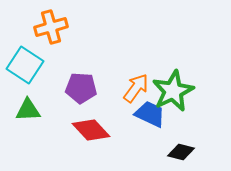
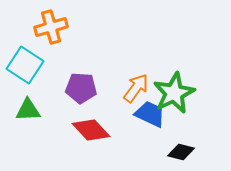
green star: moved 1 px right, 2 px down
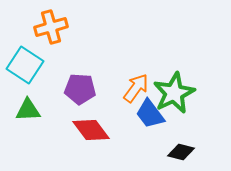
purple pentagon: moved 1 px left, 1 px down
blue trapezoid: rotated 152 degrees counterclockwise
red diamond: rotated 6 degrees clockwise
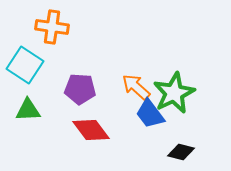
orange cross: moved 1 px right; rotated 24 degrees clockwise
orange arrow: moved 1 px up; rotated 84 degrees counterclockwise
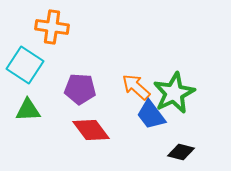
blue trapezoid: moved 1 px right, 1 px down
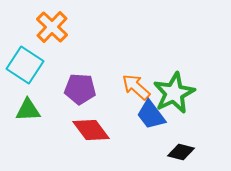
orange cross: rotated 36 degrees clockwise
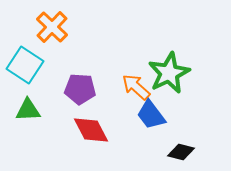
green star: moved 5 px left, 20 px up
red diamond: rotated 9 degrees clockwise
